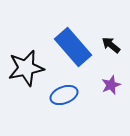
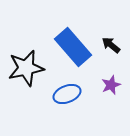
blue ellipse: moved 3 px right, 1 px up
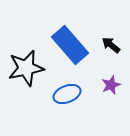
blue rectangle: moved 3 px left, 2 px up
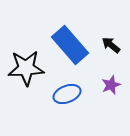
black star: rotated 9 degrees clockwise
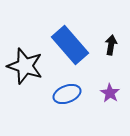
black arrow: rotated 60 degrees clockwise
black star: moved 1 px left, 2 px up; rotated 21 degrees clockwise
purple star: moved 1 px left, 8 px down; rotated 18 degrees counterclockwise
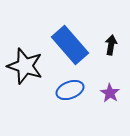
blue ellipse: moved 3 px right, 4 px up
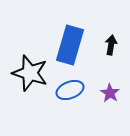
blue rectangle: rotated 57 degrees clockwise
black star: moved 5 px right, 7 px down
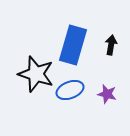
blue rectangle: moved 3 px right
black star: moved 6 px right, 1 px down
purple star: moved 3 px left, 1 px down; rotated 18 degrees counterclockwise
